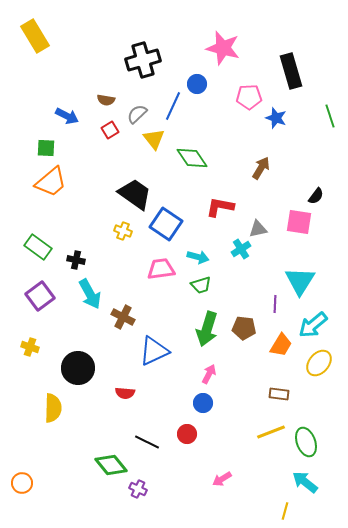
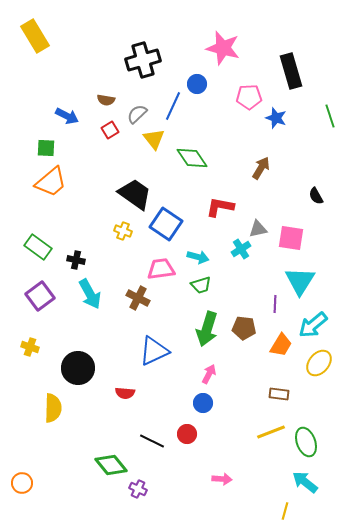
black semicircle at (316, 196): rotated 114 degrees clockwise
pink square at (299, 222): moved 8 px left, 16 px down
brown cross at (123, 317): moved 15 px right, 19 px up
black line at (147, 442): moved 5 px right, 1 px up
pink arrow at (222, 479): rotated 144 degrees counterclockwise
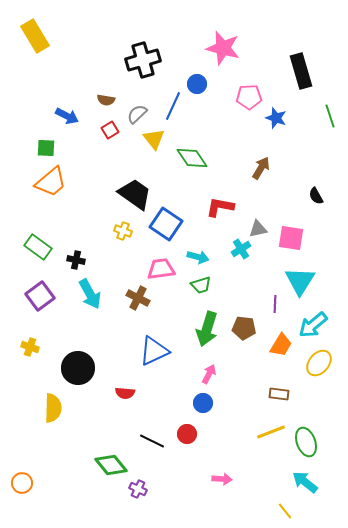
black rectangle at (291, 71): moved 10 px right
yellow line at (285, 511): rotated 54 degrees counterclockwise
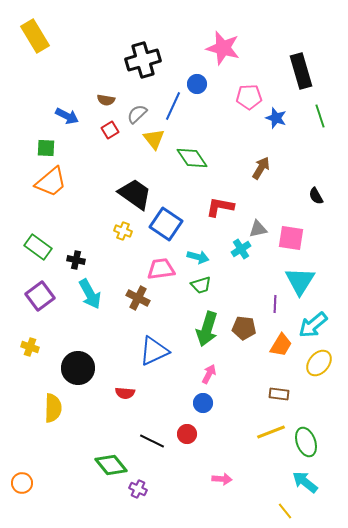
green line at (330, 116): moved 10 px left
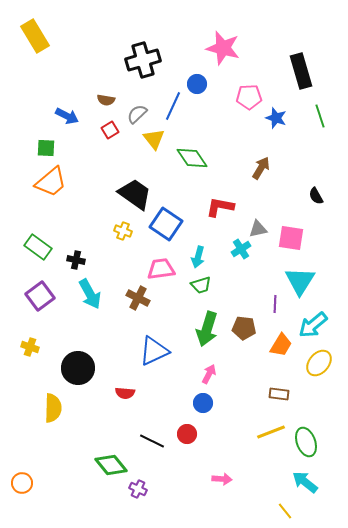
cyan arrow at (198, 257): rotated 90 degrees clockwise
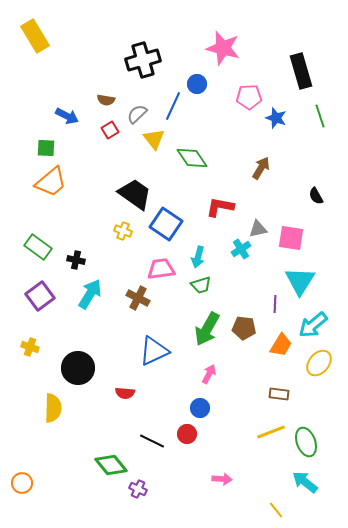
cyan arrow at (90, 294): rotated 120 degrees counterclockwise
green arrow at (207, 329): rotated 12 degrees clockwise
blue circle at (203, 403): moved 3 px left, 5 px down
yellow line at (285, 511): moved 9 px left, 1 px up
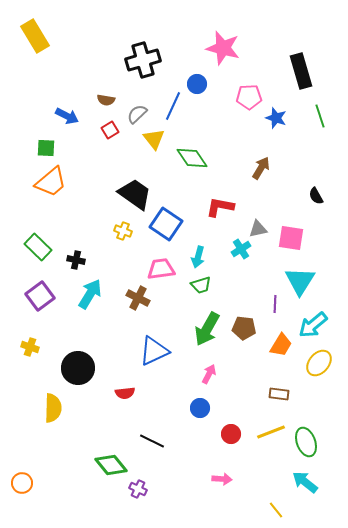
green rectangle at (38, 247): rotated 8 degrees clockwise
red semicircle at (125, 393): rotated 12 degrees counterclockwise
red circle at (187, 434): moved 44 px right
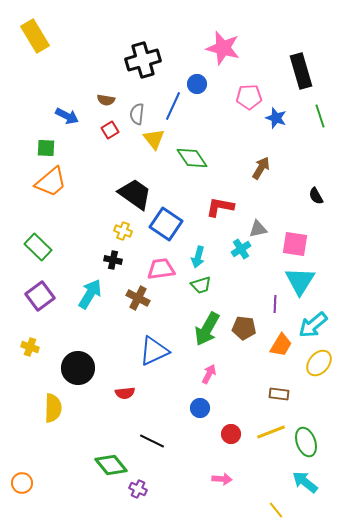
gray semicircle at (137, 114): rotated 40 degrees counterclockwise
pink square at (291, 238): moved 4 px right, 6 px down
black cross at (76, 260): moved 37 px right
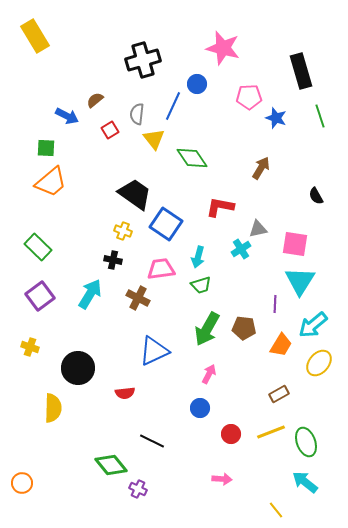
brown semicircle at (106, 100): moved 11 px left; rotated 132 degrees clockwise
brown rectangle at (279, 394): rotated 36 degrees counterclockwise
